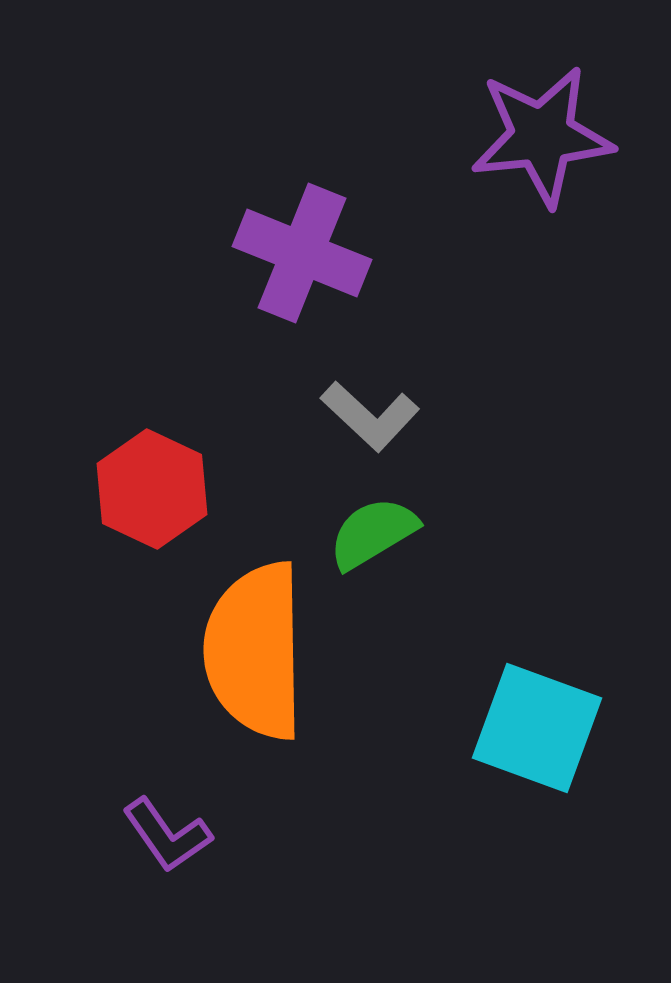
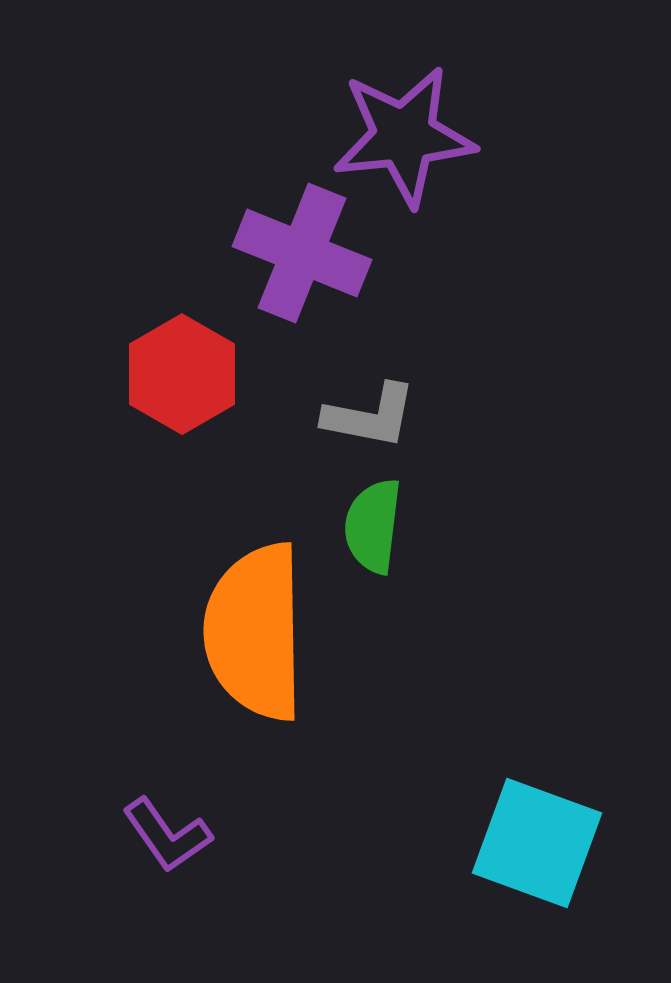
purple star: moved 138 px left
gray L-shape: rotated 32 degrees counterclockwise
red hexagon: moved 30 px right, 115 px up; rotated 5 degrees clockwise
green semicircle: moved 7 px up; rotated 52 degrees counterclockwise
orange semicircle: moved 19 px up
cyan square: moved 115 px down
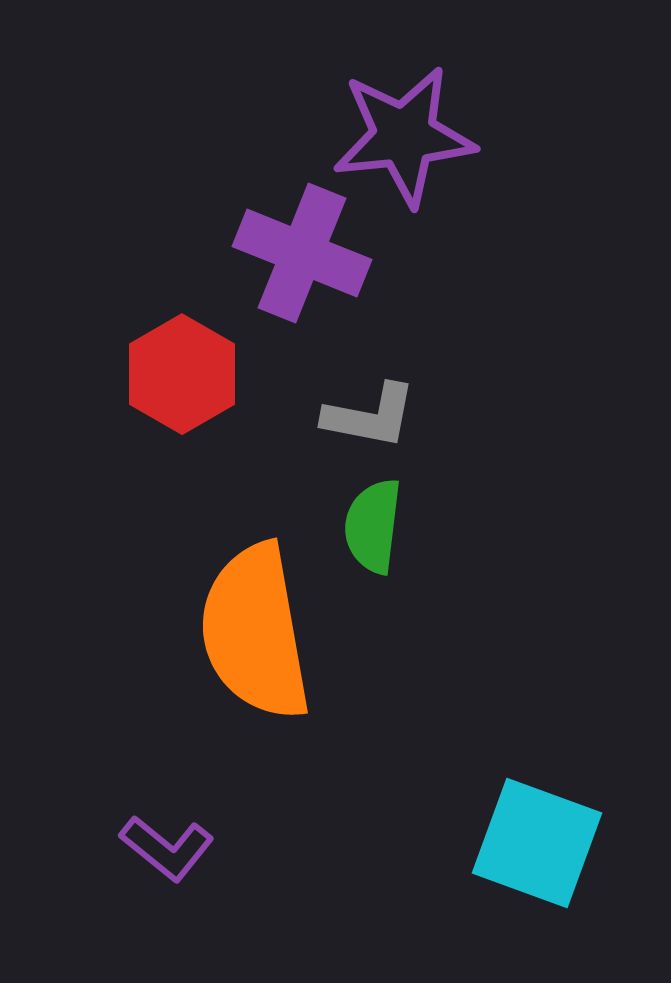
orange semicircle: rotated 9 degrees counterclockwise
purple L-shape: moved 13 px down; rotated 16 degrees counterclockwise
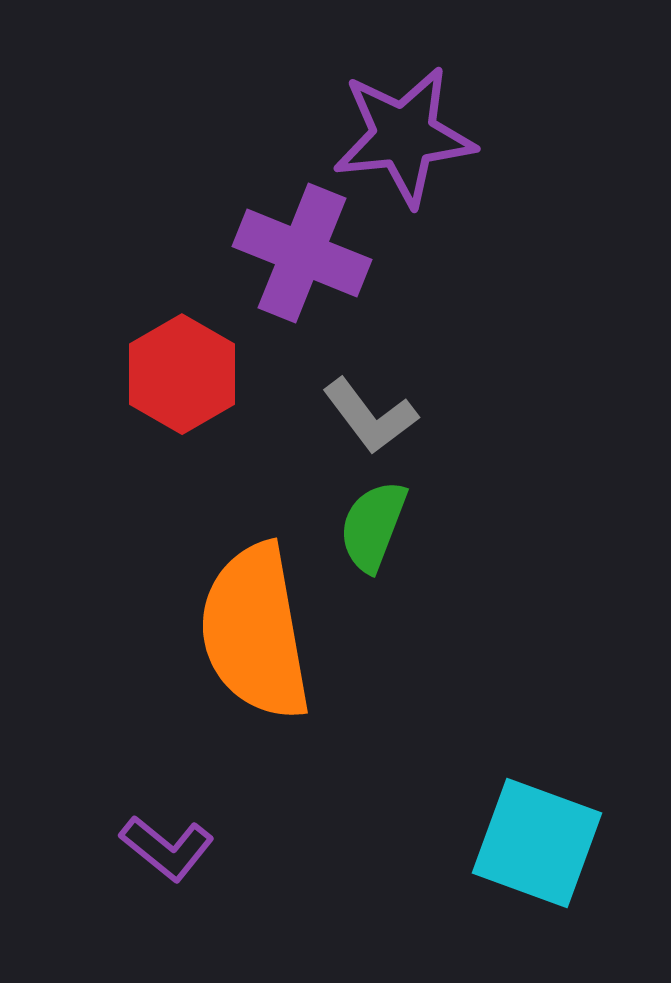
gray L-shape: rotated 42 degrees clockwise
green semicircle: rotated 14 degrees clockwise
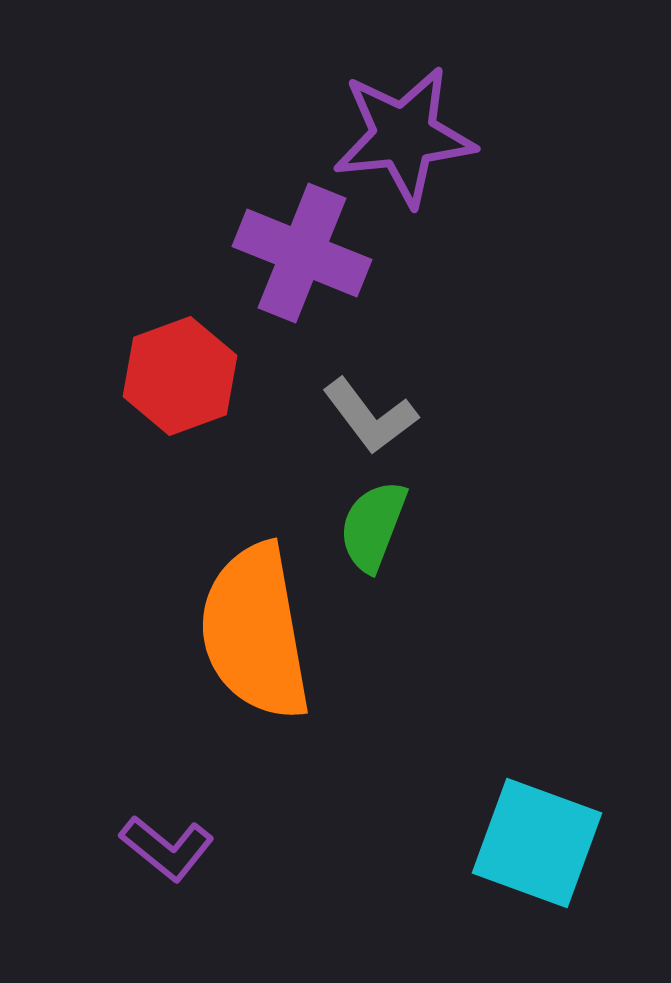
red hexagon: moved 2 px left, 2 px down; rotated 10 degrees clockwise
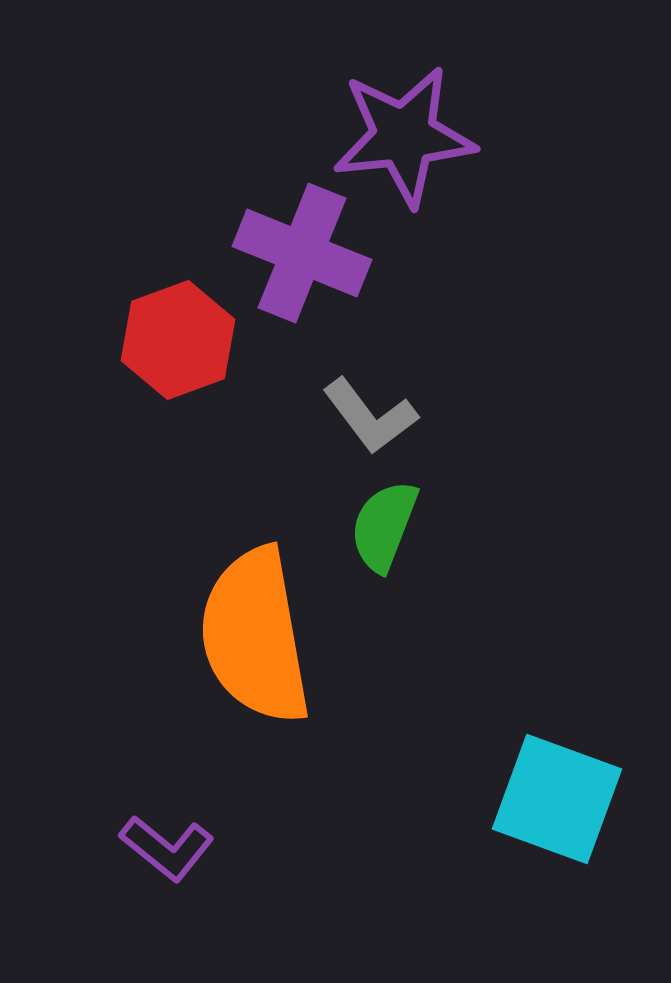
red hexagon: moved 2 px left, 36 px up
green semicircle: moved 11 px right
orange semicircle: moved 4 px down
cyan square: moved 20 px right, 44 px up
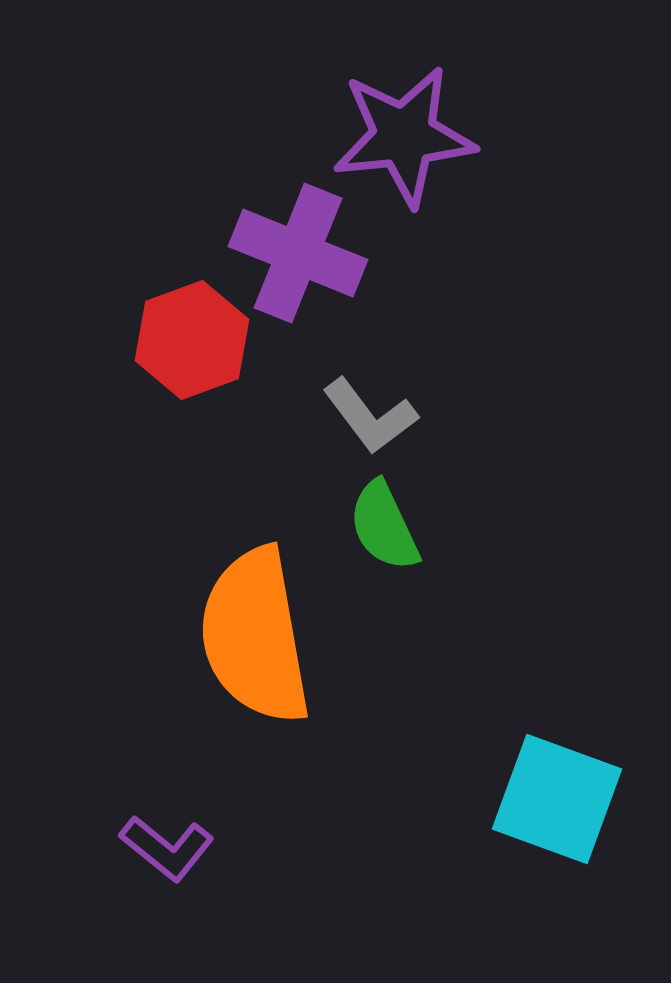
purple cross: moved 4 px left
red hexagon: moved 14 px right
green semicircle: rotated 46 degrees counterclockwise
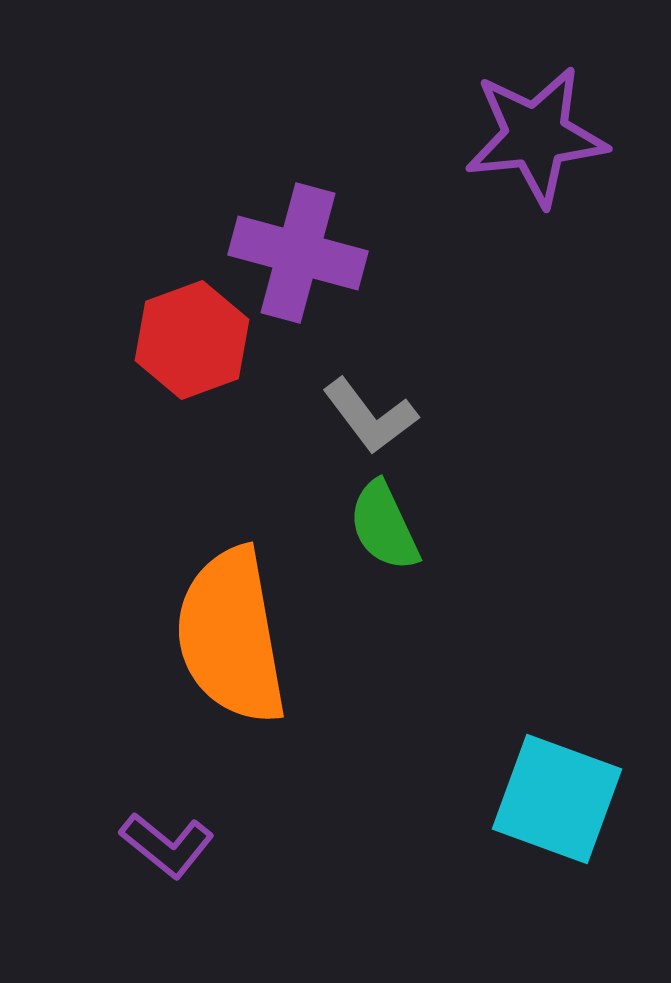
purple star: moved 132 px right
purple cross: rotated 7 degrees counterclockwise
orange semicircle: moved 24 px left
purple L-shape: moved 3 px up
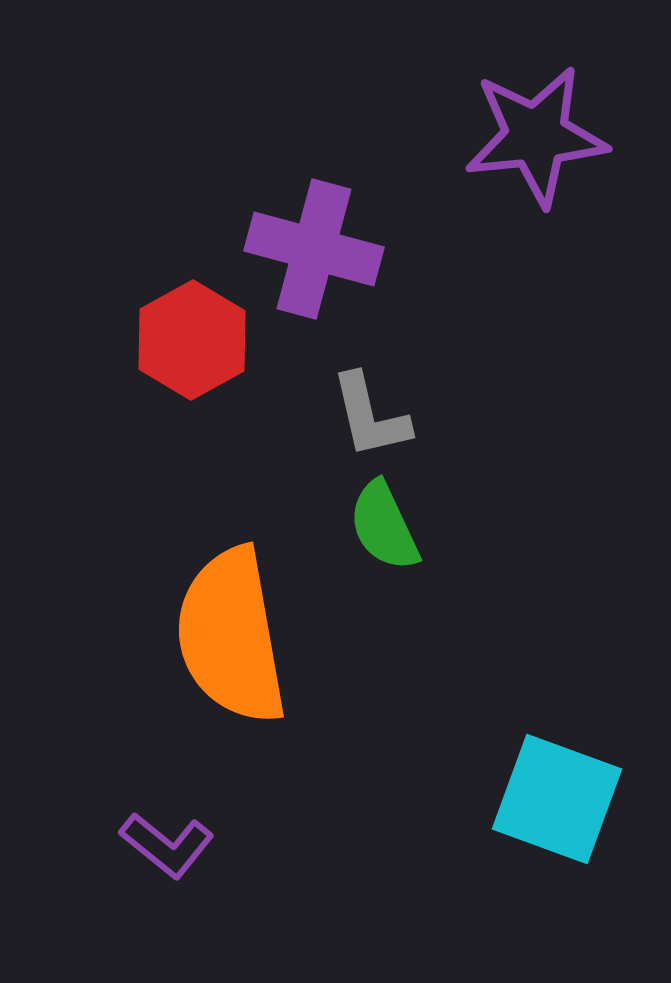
purple cross: moved 16 px right, 4 px up
red hexagon: rotated 9 degrees counterclockwise
gray L-shape: rotated 24 degrees clockwise
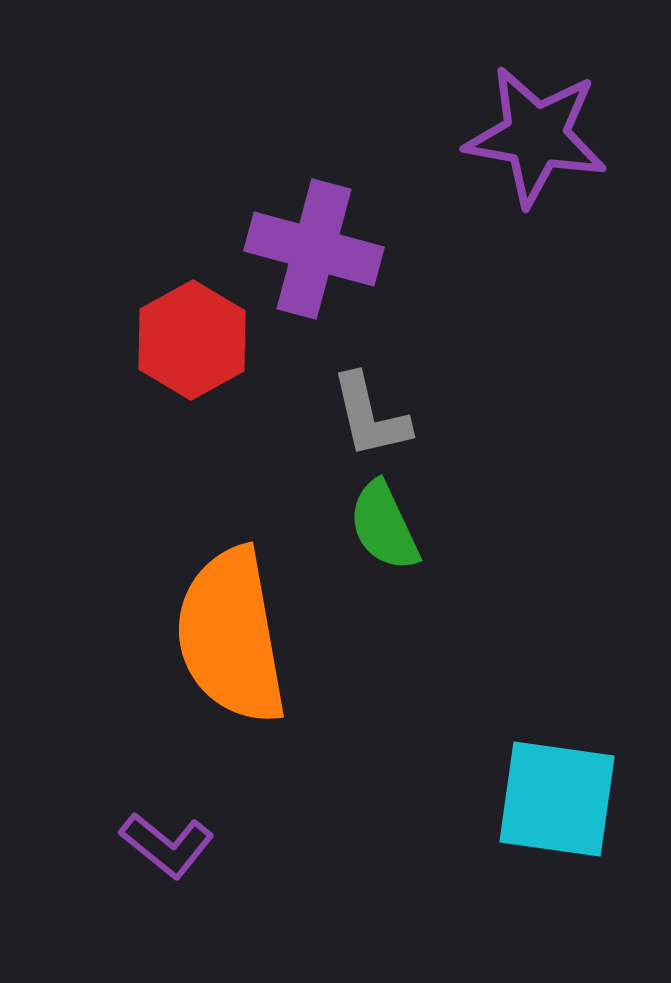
purple star: rotated 16 degrees clockwise
cyan square: rotated 12 degrees counterclockwise
